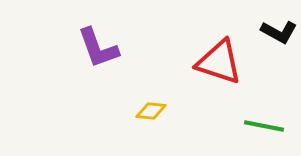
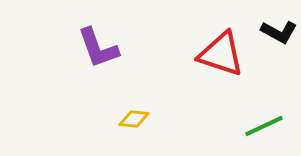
red triangle: moved 2 px right, 8 px up
yellow diamond: moved 17 px left, 8 px down
green line: rotated 36 degrees counterclockwise
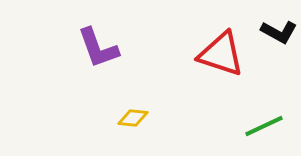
yellow diamond: moved 1 px left, 1 px up
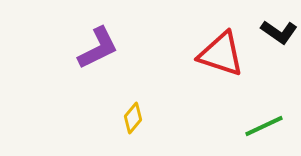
black L-shape: rotated 6 degrees clockwise
purple L-shape: rotated 96 degrees counterclockwise
yellow diamond: rotated 56 degrees counterclockwise
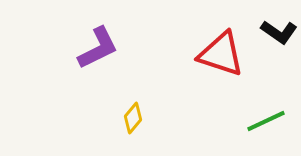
green line: moved 2 px right, 5 px up
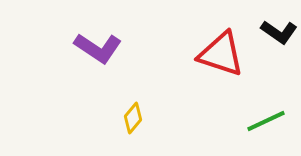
purple L-shape: rotated 60 degrees clockwise
